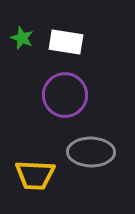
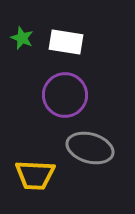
gray ellipse: moved 1 px left, 4 px up; rotated 15 degrees clockwise
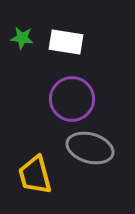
green star: rotated 15 degrees counterclockwise
purple circle: moved 7 px right, 4 px down
yellow trapezoid: rotated 72 degrees clockwise
